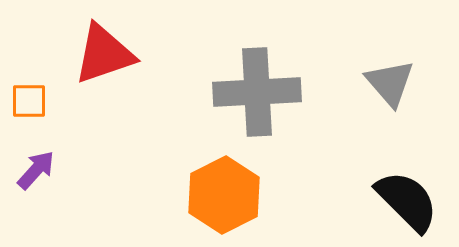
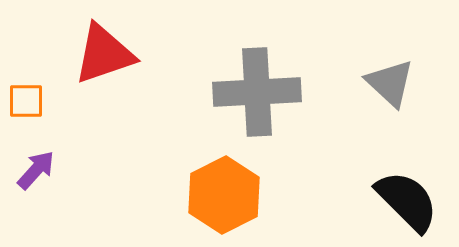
gray triangle: rotated 6 degrees counterclockwise
orange square: moved 3 px left
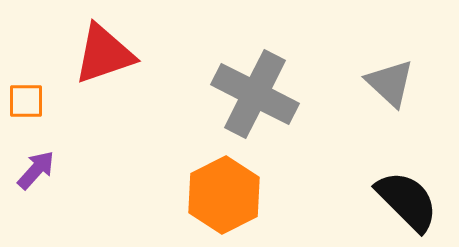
gray cross: moved 2 px left, 2 px down; rotated 30 degrees clockwise
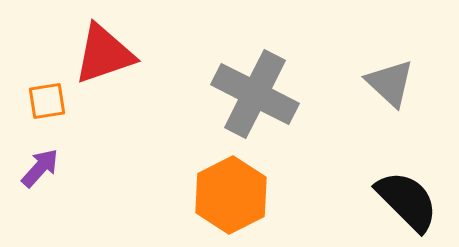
orange square: moved 21 px right; rotated 9 degrees counterclockwise
purple arrow: moved 4 px right, 2 px up
orange hexagon: moved 7 px right
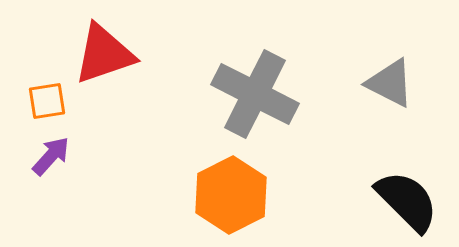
gray triangle: rotated 16 degrees counterclockwise
purple arrow: moved 11 px right, 12 px up
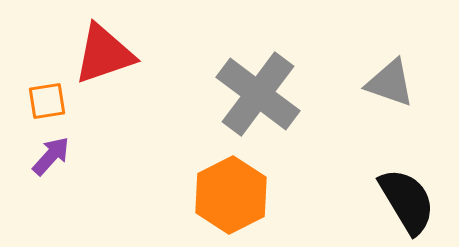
gray triangle: rotated 8 degrees counterclockwise
gray cross: moved 3 px right; rotated 10 degrees clockwise
black semicircle: rotated 14 degrees clockwise
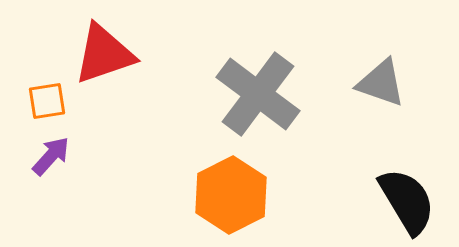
gray triangle: moved 9 px left
